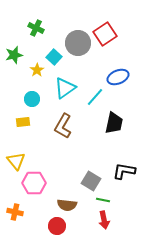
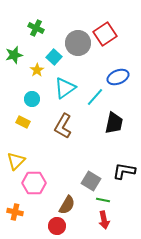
yellow rectangle: rotated 32 degrees clockwise
yellow triangle: rotated 24 degrees clockwise
brown semicircle: rotated 66 degrees counterclockwise
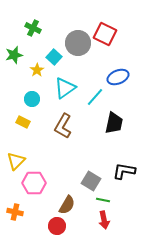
green cross: moved 3 px left
red square: rotated 30 degrees counterclockwise
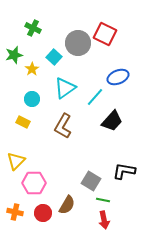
yellow star: moved 5 px left, 1 px up
black trapezoid: moved 2 px left, 2 px up; rotated 30 degrees clockwise
red circle: moved 14 px left, 13 px up
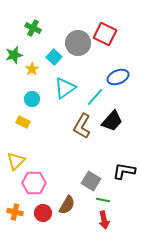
brown L-shape: moved 19 px right
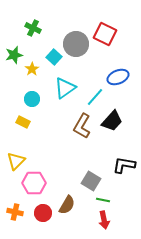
gray circle: moved 2 px left, 1 px down
black L-shape: moved 6 px up
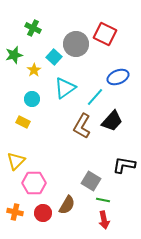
yellow star: moved 2 px right, 1 px down
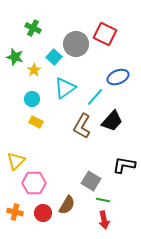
green star: moved 1 px right, 2 px down; rotated 30 degrees clockwise
yellow rectangle: moved 13 px right
